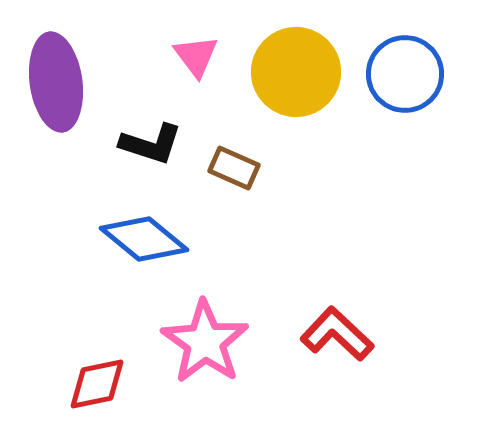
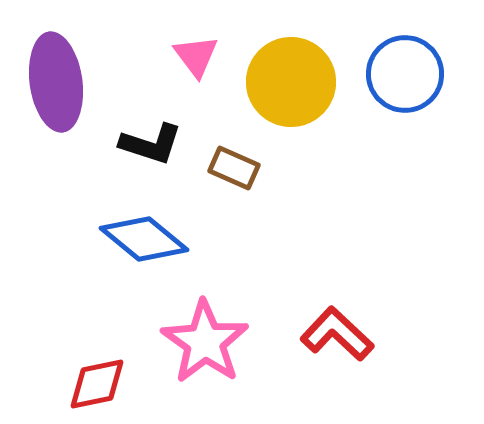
yellow circle: moved 5 px left, 10 px down
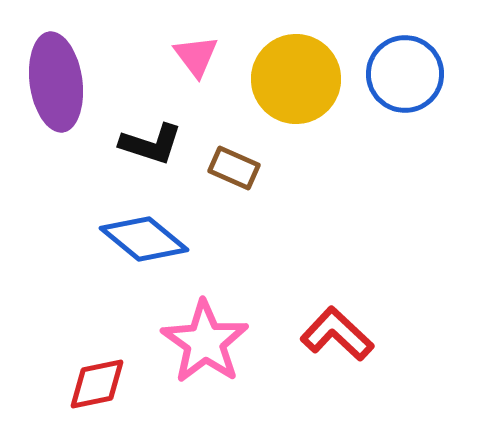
yellow circle: moved 5 px right, 3 px up
